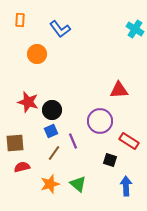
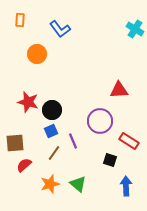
red semicircle: moved 2 px right, 2 px up; rotated 28 degrees counterclockwise
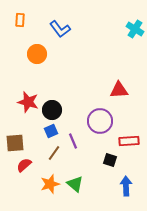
red rectangle: rotated 36 degrees counterclockwise
green triangle: moved 3 px left
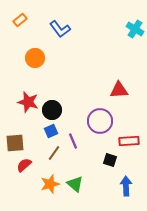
orange rectangle: rotated 48 degrees clockwise
orange circle: moved 2 px left, 4 px down
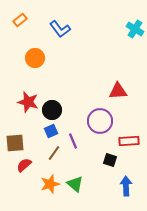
red triangle: moved 1 px left, 1 px down
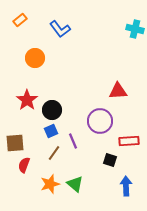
cyan cross: rotated 18 degrees counterclockwise
red star: moved 1 px left, 2 px up; rotated 20 degrees clockwise
red semicircle: rotated 28 degrees counterclockwise
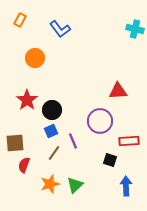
orange rectangle: rotated 24 degrees counterclockwise
green triangle: moved 1 px down; rotated 36 degrees clockwise
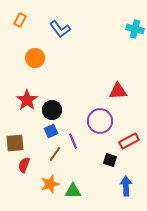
red rectangle: rotated 24 degrees counterclockwise
brown line: moved 1 px right, 1 px down
green triangle: moved 2 px left, 6 px down; rotated 42 degrees clockwise
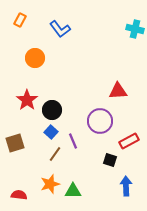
blue square: moved 1 px down; rotated 24 degrees counterclockwise
brown square: rotated 12 degrees counterclockwise
red semicircle: moved 5 px left, 30 px down; rotated 77 degrees clockwise
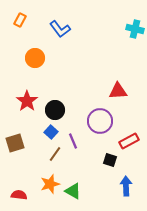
red star: moved 1 px down
black circle: moved 3 px right
green triangle: rotated 30 degrees clockwise
